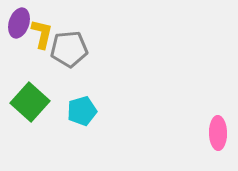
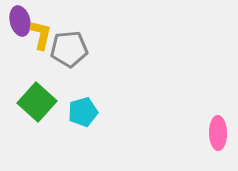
purple ellipse: moved 1 px right, 2 px up; rotated 32 degrees counterclockwise
yellow L-shape: moved 1 px left, 1 px down
green square: moved 7 px right
cyan pentagon: moved 1 px right, 1 px down
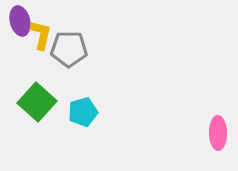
gray pentagon: rotated 6 degrees clockwise
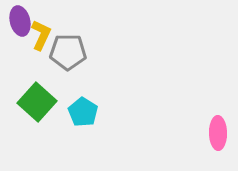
yellow L-shape: rotated 12 degrees clockwise
gray pentagon: moved 1 px left, 3 px down
cyan pentagon: rotated 24 degrees counterclockwise
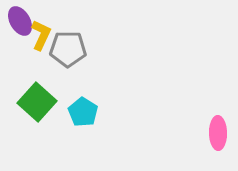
purple ellipse: rotated 16 degrees counterclockwise
gray pentagon: moved 3 px up
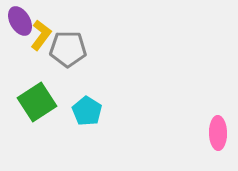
yellow L-shape: rotated 12 degrees clockwise
green square: rotated 15 degrees clockwise
cyan pentagon: moved 4 px right, 1 px up
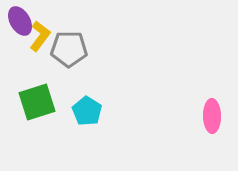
yellow L-shape: moved 1 px left, 1 px down
gray pentagon: moved 1 px right
green square: rotated 15 degrees clockwise
pink ellipse: moved 6 px left, 17 px up
